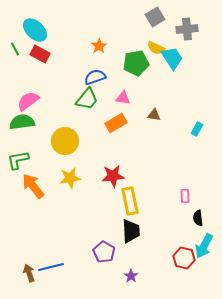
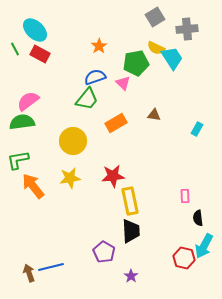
pink triangle: moved 15 px up; rotated 35 degrees clockwise
yellow circle: moved 8 px right
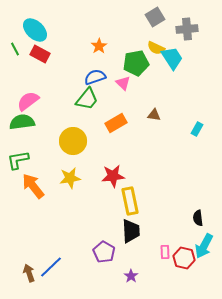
pink rectangle: moved 20 px left, 56 px down
blue line: rotated 30 degrees counterclockwise
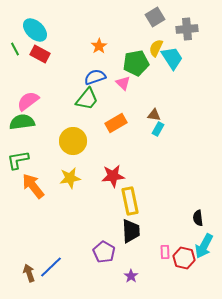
yellow semicircle: rotated 90 degrees clockwise
cyan rectangle: moved 39 px left
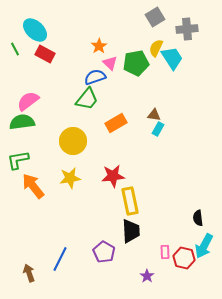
red rectangle: moved 5 px right
pink triangle: moved 13 px left, 20 px up
blue line: moved 9 px right, 8 px up; rotated 20 degrees counterclockwise
purple star: moved 16 px right
